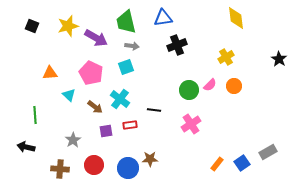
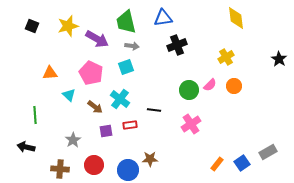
purple arrow: moved 1 px right, 1 px down
blue circle: moved 2 px down
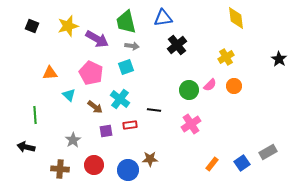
black cross: rotated 18 degrees counterclockwise
orange rectangle: moved 5 px left
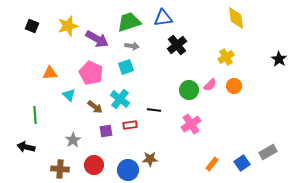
green trapezoid: moved 3 px right; rotated 85 degrees clockwise
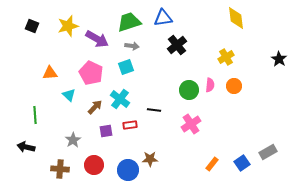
pink semicircle: rotated 40 degrees counterclockwise
brown arrow: rotated 84 degrees counterclockwise
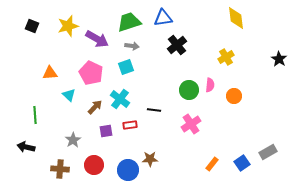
orange circle: moved 10 px down
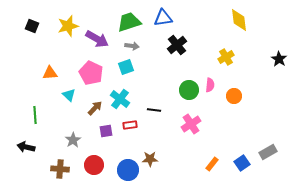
yellow diamond: moved 3 px right, 2 px down
brown arrow: moved 1 px down
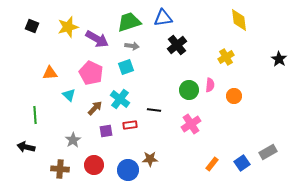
yellow star: moved 1 px down
